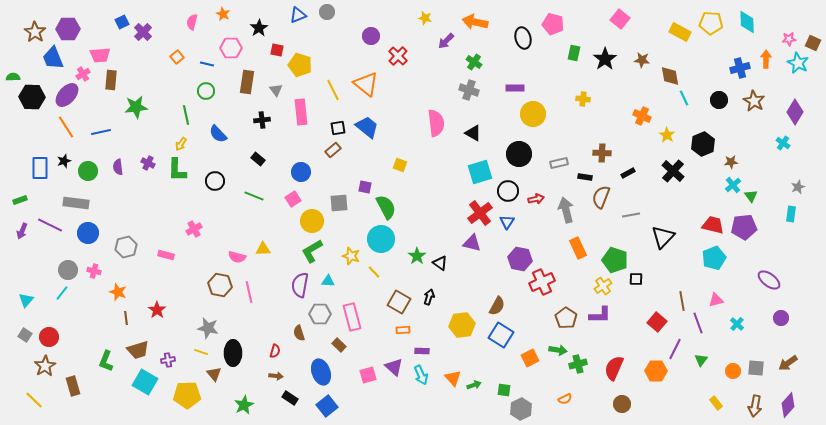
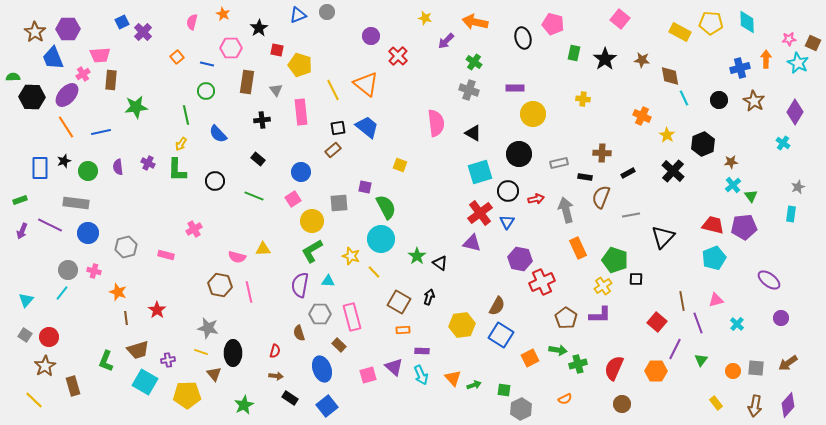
blue ellipse at (321, 372): moved 1 px right, 3 px up
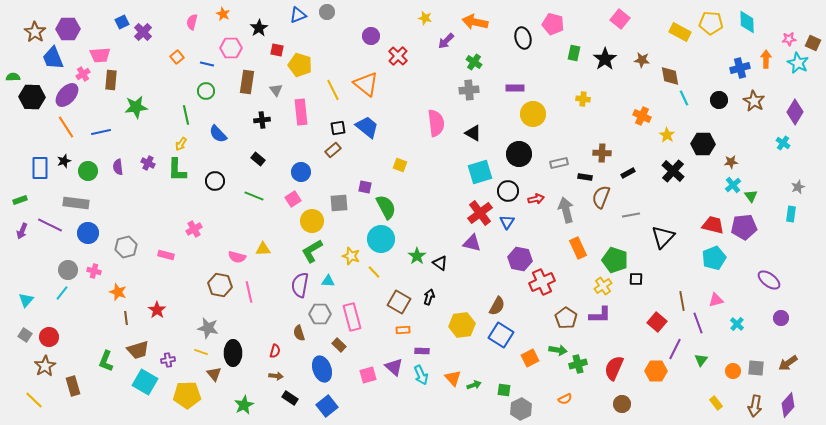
gray cross at (469, 90): rotated 24 degrees counterclockwise
black hexagon at (703, 144): rotated 25 degrees clockwise
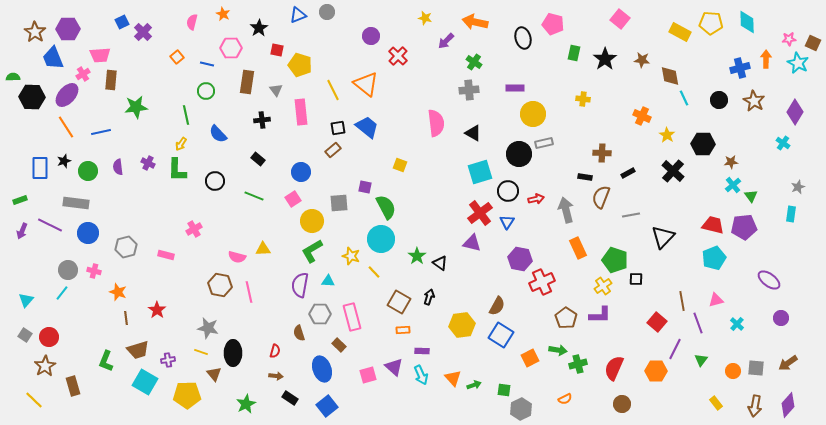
gray rectangle at (559, 163): moved 15 px left, 20 px up
green star at (244, 405): moved 2 px right, 1 px up
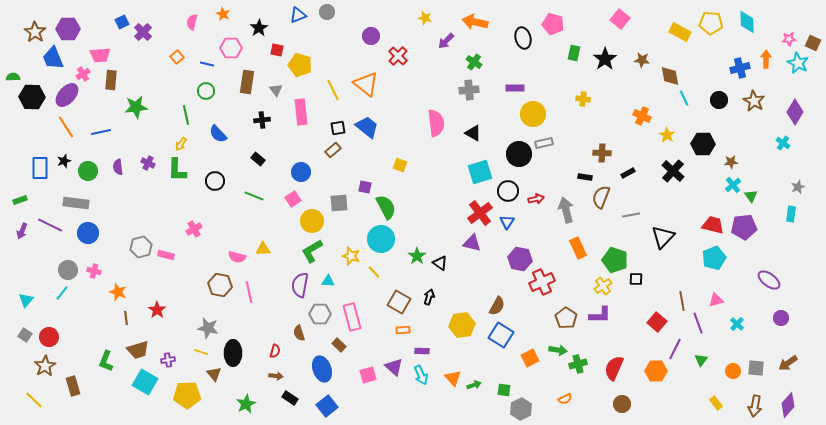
gray hexagon at (126, 247): moved 15 px right
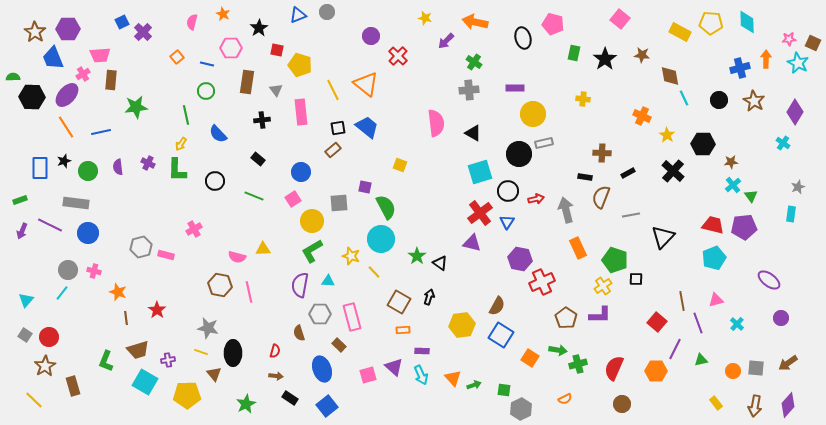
brown star at (642, 60): moved 5 px up
orange square at (530, 358): rotated 30 degrees counterclockwise
green triangle at (701, 360): rotated 40 degrees clockwise
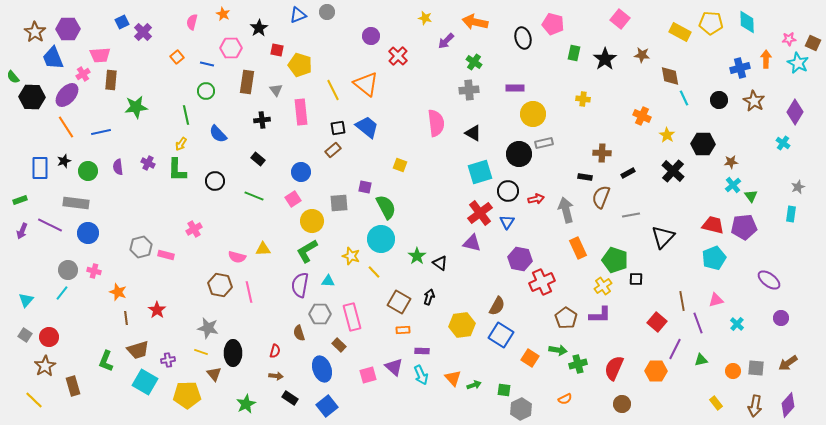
green semicircle at (13, 77): rotated 128 degrees counterclockwise
green L-shape at (312, 251): moved 5 px left
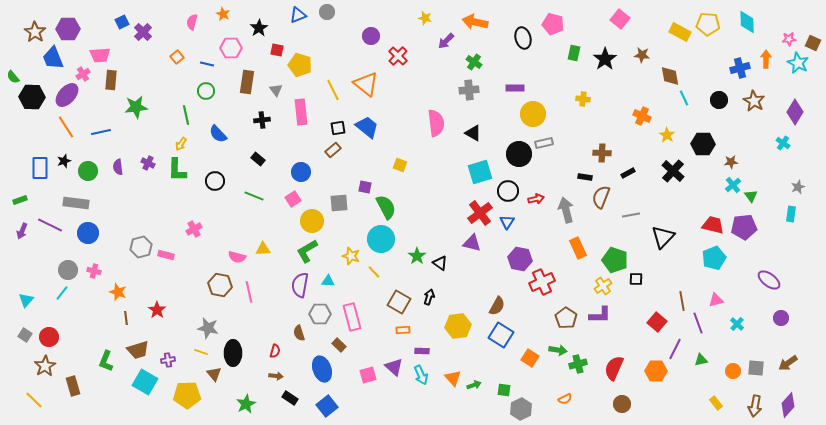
yellow pentagon at (711, 23): moved 3 px left, 1 px down
yellow hexagon at (462, 325): moved 4 px left, 1 px down
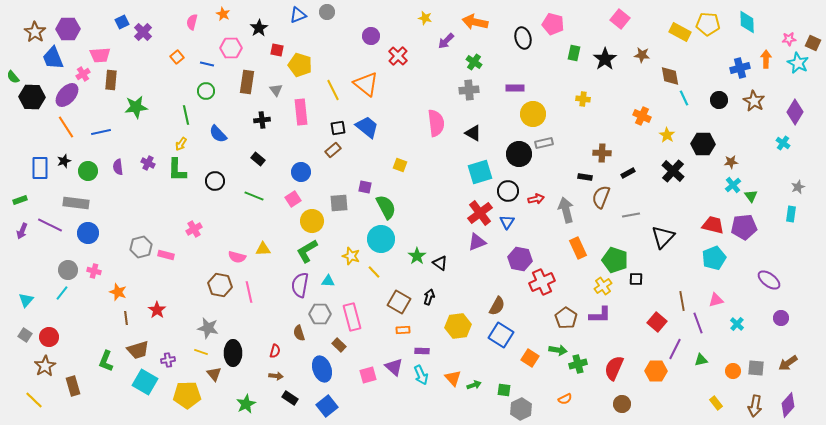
purple triangle at (472, 243): moved 5 px right, 1 px up; rotated 36 degrees counterclockwise
